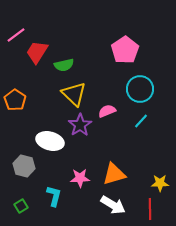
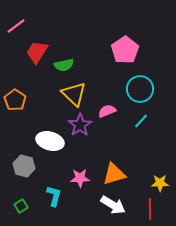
pink line: moved 9 px up
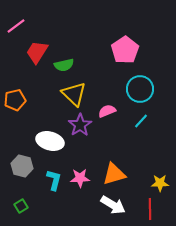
orange pentagon: rotated 25 degrees clockwise
gray hexagon: moved 2 px left
cyan L-shape: moved 16 px up
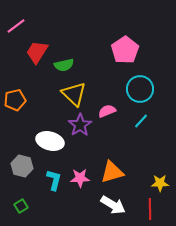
orange triangle: moved 2 px left, 2 px up
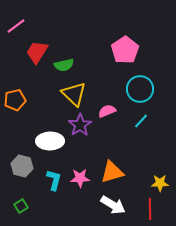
white ellipse: rotated 16 degrees counterclockwise
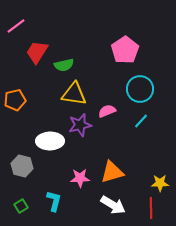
yellow triangle: rotated 36 degrees counterclockwise
purple star: rotated 20 degrees clockwise
cyan L-shape: moved 21 px down
red line: moved 1 px right, 1 px up
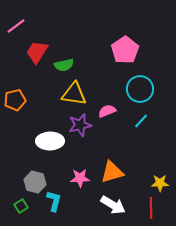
gray hexagon: moved 13 px right, 16 px down
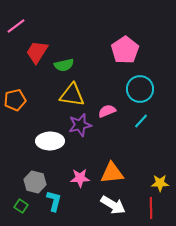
yellow triangle: moved 2 px left, 1 px down
orange triangle: moved 1 px down; rotated 10 degrees clockwise
green square: rotated 24 degrees counterclockwise
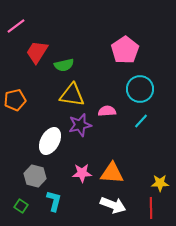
pink semicircle: rotated 18 degrees clockwise
white ellipse: rotated 60 degrees counterclockwise
orange triangle: rotated 10 degrees clockwise
pink star: moved 2 px right, 5 px up
gray hexagon: moved 6 px up
white arrow: rotated 10 degrees counterclockwise
